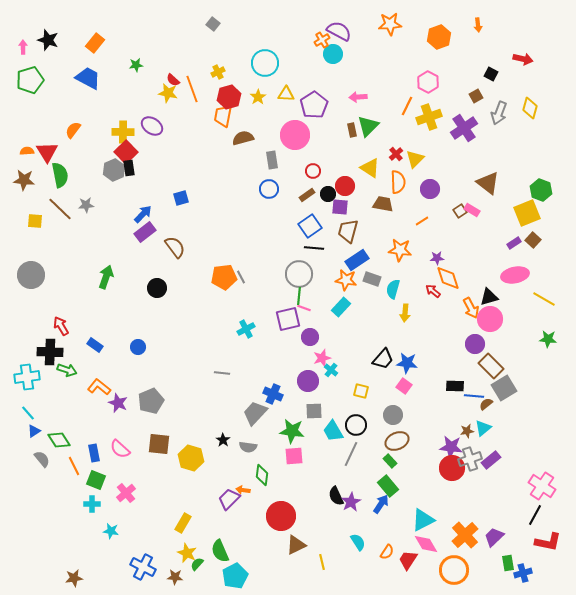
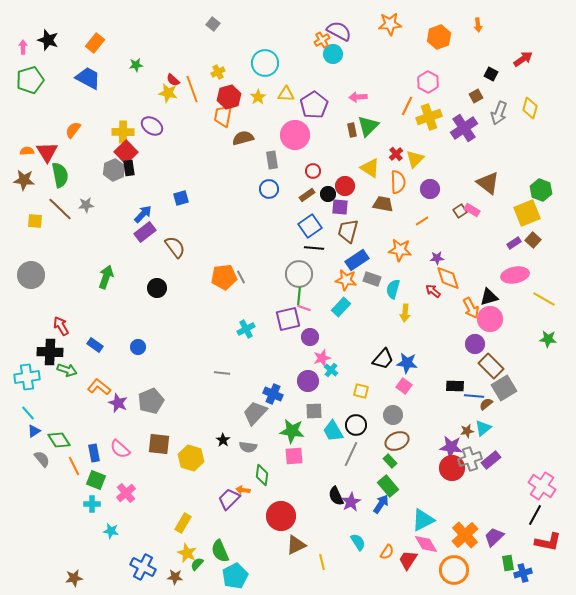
red arrow at (523, 59): rotated 48 degrees counterclockwise
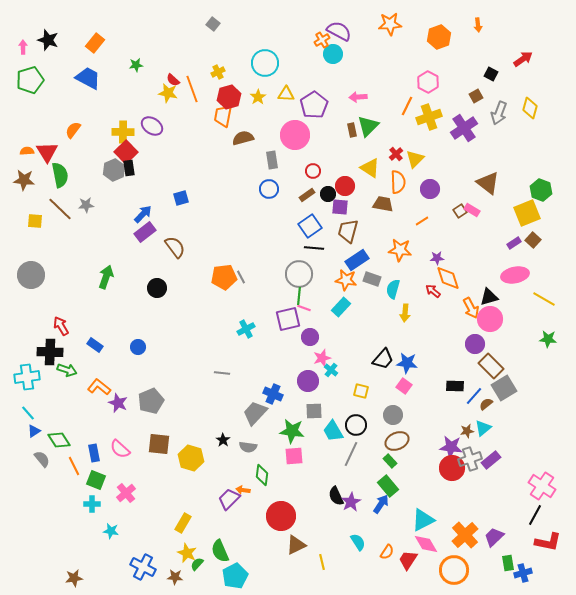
blue line at (474, 396): rotated 54 degrees counterclockwise
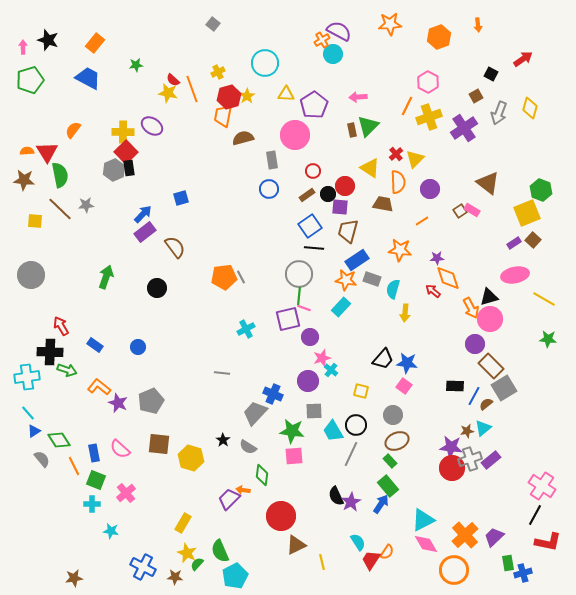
yellow star at (258, 97): moved 11 px left, 1 px up
blue line at (474, 396): rotated 12 degrees counterclockwise
gray semicircle at (248, 447): rotated 24 degrees clockwise
red trapezoid at (408, 560): moved 37 px left
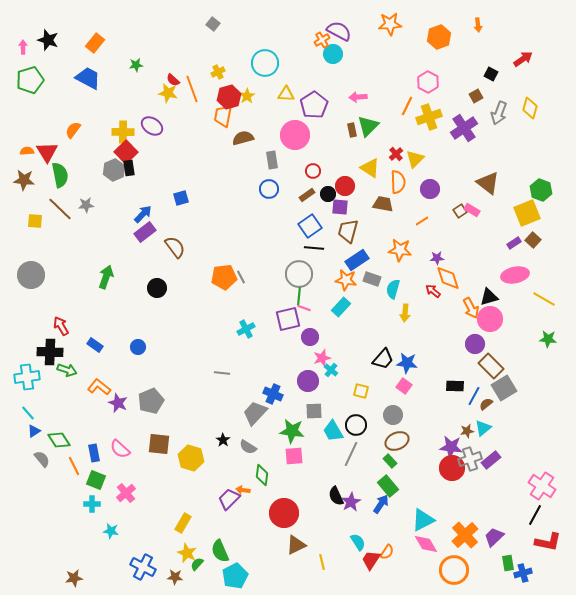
red circle at (281, 516): moved 3 px right, 3 px up
